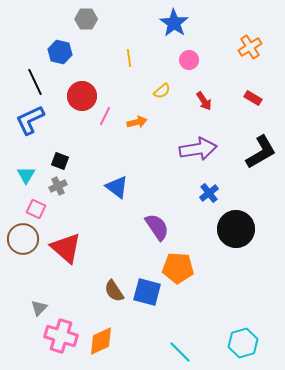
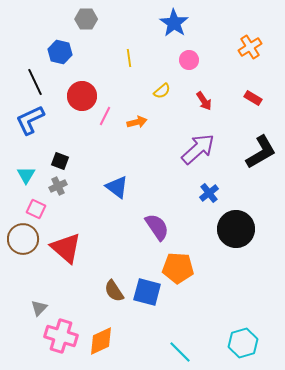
purple arrow: rotated 33 degrees counterclockwise
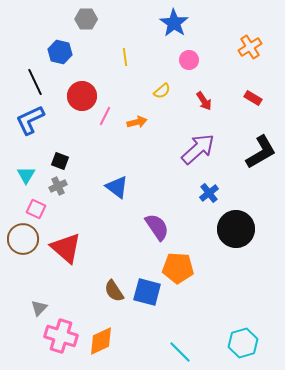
yellow line: moved 4 px left, 1 px up
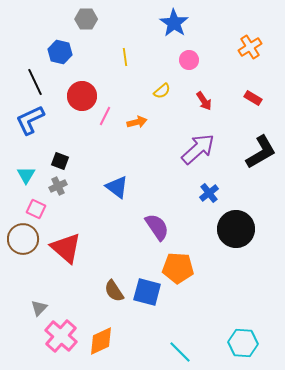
pink cross: rotated 24 degrees clockwise
cyan hexagon: rotated 20 degrees clockwise
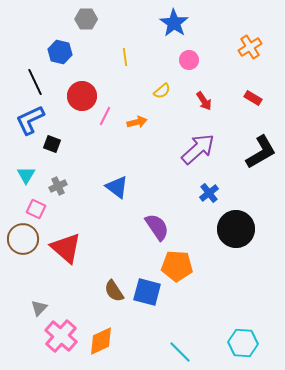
black square: moved 8 px left, 17 px up
orange pentagon: moved 1 px left, 2 px up
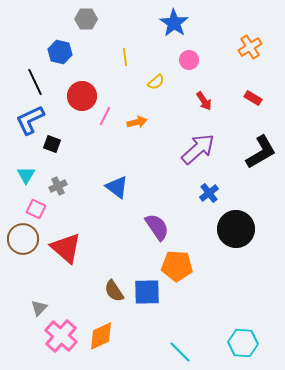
yellow semicircle: moved 6 px left, 9 px up
blue square: rotated 16 degrees counterclockwise
orange diamond: moved 5 px up
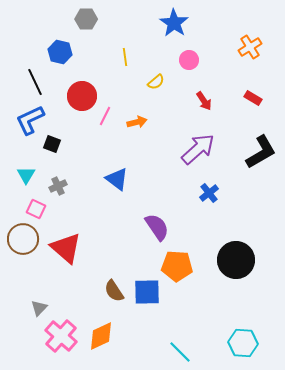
blue triangle: moved 8 px up
black circle: moved 31 px down
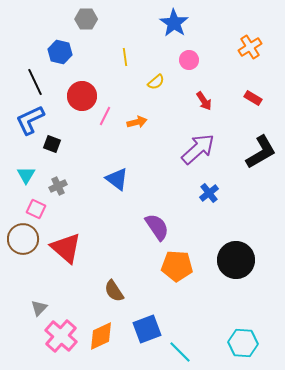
blue square: moved 37 px down; rotated 20 degrees counterclockwise
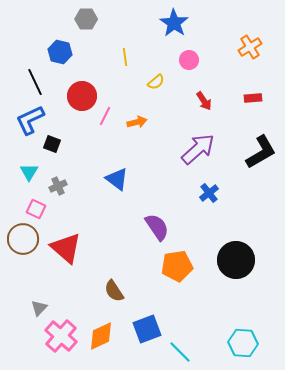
red rectangle: rotated 36 degrees counterclockwise
cyan triangle: moved 3 px right, 3 px up
orange pentagon: rotated 12 degrees counterclockwise
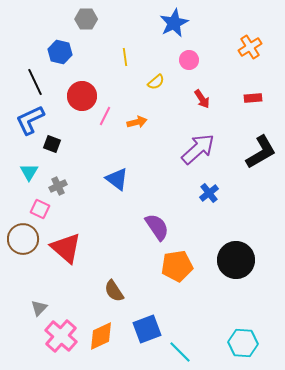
blue star: rotated 12 degrees clockwise
red arrow: moved 2 px left, 2 px up
pink square: moved 4 px right
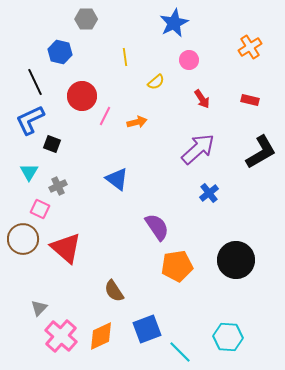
red rectangle: moved 3 px left, 2 px down; rotated 18 degrees clockwise
cyan hexagon: moved 15 px left, 6 px up
